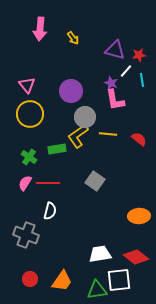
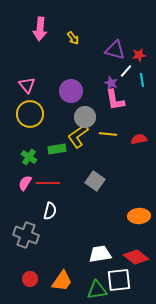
red semicircle: rotated 49 degrees counterclockwise
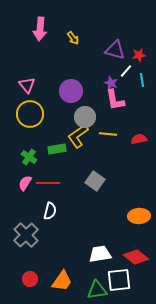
gray cross: rotated 25 degrees clockwise
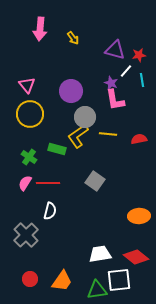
green rectangle: rotated 24 degrees clockwise
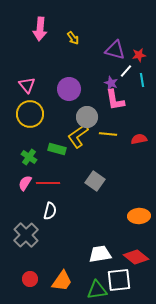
purple circle: moved 2 px left, 2 px up
gray circle: moved 2 px right
